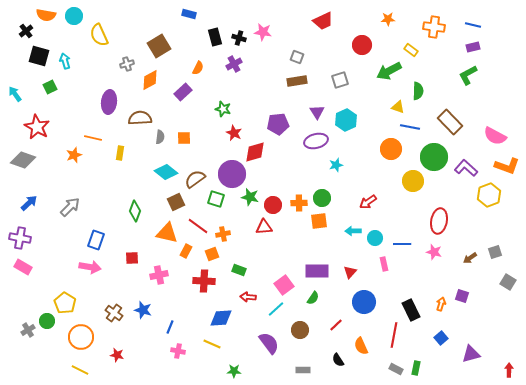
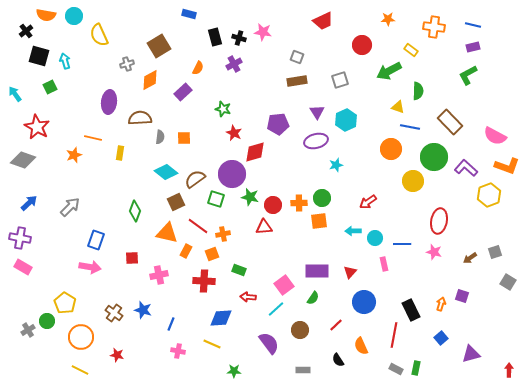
blue line at (170, 327): moved 1 px right, 3 px up
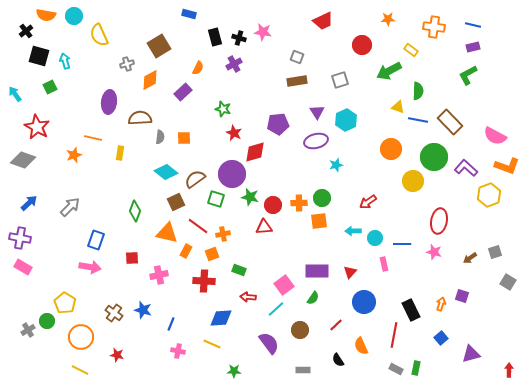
blue line at (410, 127): moved 8 px right, 7 px up
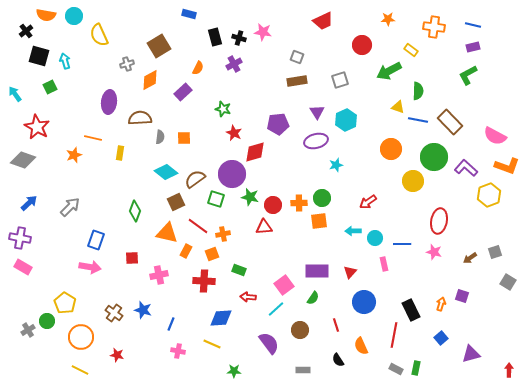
red line at (336, 325): rotated 64 degrees counterclockwise
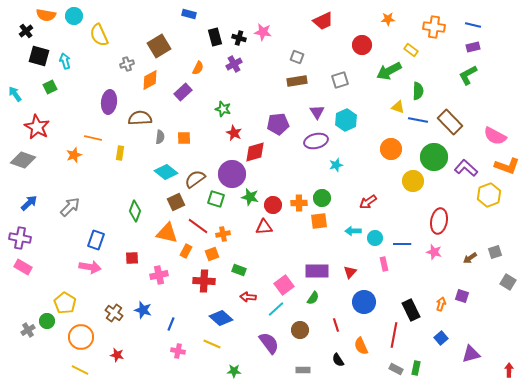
blue diamond at (221, 318): rotated 45 degrees clockwise
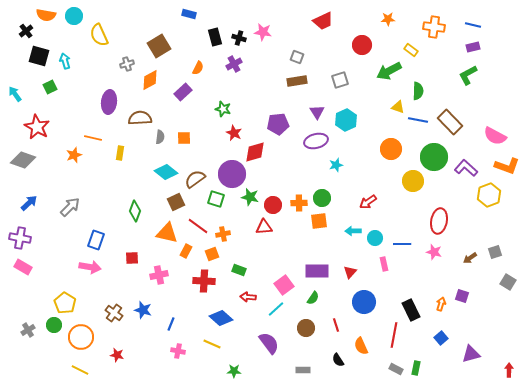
green circle at (47, 321): moved 7 px right, 4 px down
brown circle at (300, 330): moved 6 px right, 2 px up
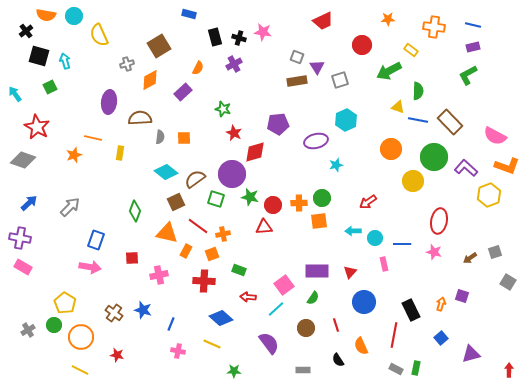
purple triangle at (317, 112): moved 45 px up
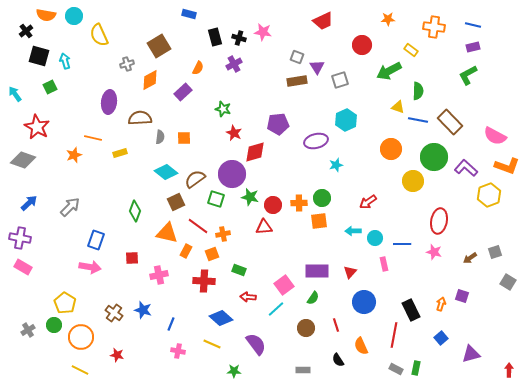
yellow rectangle at (120, 153): rotated 64 degrees clockwise
purple semicircle at (269, 343): moved 13 px left, 1 px down
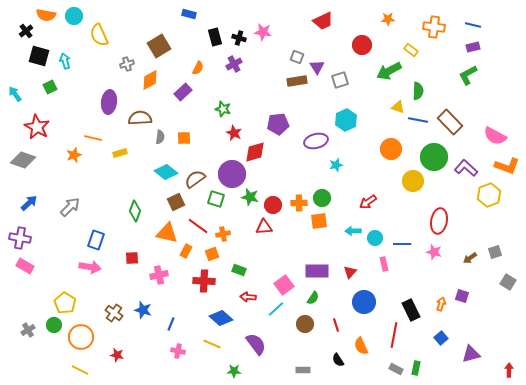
pink rectangle at (23, 267): moved 2 px right, 1 px up
brown circle at (306, 328): moved 1 px left, 4 px up
